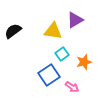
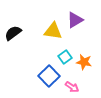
black semicircle: moved 2 px down
cyan square: moved 3 px right, 3 px down
orange star: rotated 28 degrees clockwise
blue square: moved 1 px down; rotated 10 degrees counterclockwise
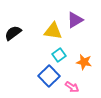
cyan square: moved 6 px left, 2 px up
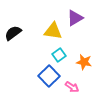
purple triangle: moved 2 px up
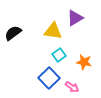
blue square: moved 2 px down
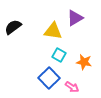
black semicircle: moved 6 px up
cyan square: rotated 24 degrees counterclockwise
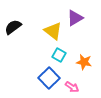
yellow triangle: rotated 30 degrees clockwise
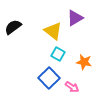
cyan square: moved 1 px left, 1 px up
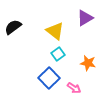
purple triangle: moved 10 px right
yellow triangle: moved 2 px right
cyan square: rotated 24 degrees clockwise
orange star: moved 4 px right, 1 px down
pink arrow: moved 2 px right, 1 px down
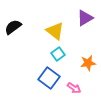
orange star: rotated 21 degrees counterclockwise
blue square: rotated 10 degrees counterclockwise
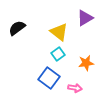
black semicircle: moved 4 px right, 1 px down
yellow triangle: moved 4 px right, 1 px down
orange star: moved 2 px left
pink arrow: moved 1 px right; rotated 24 degrees counterclockwise
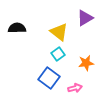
black semicircle: rotated 36 degrees clockwise
pink arrow: rotated 24 degrees counterclockwise
